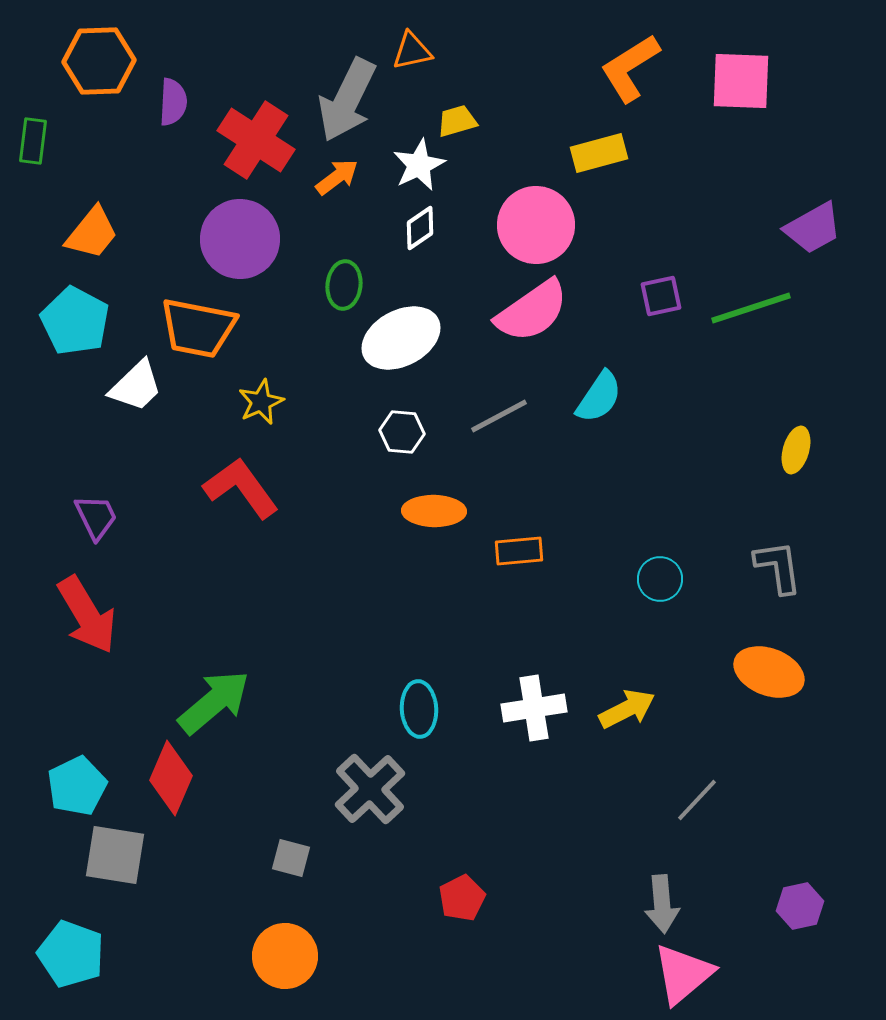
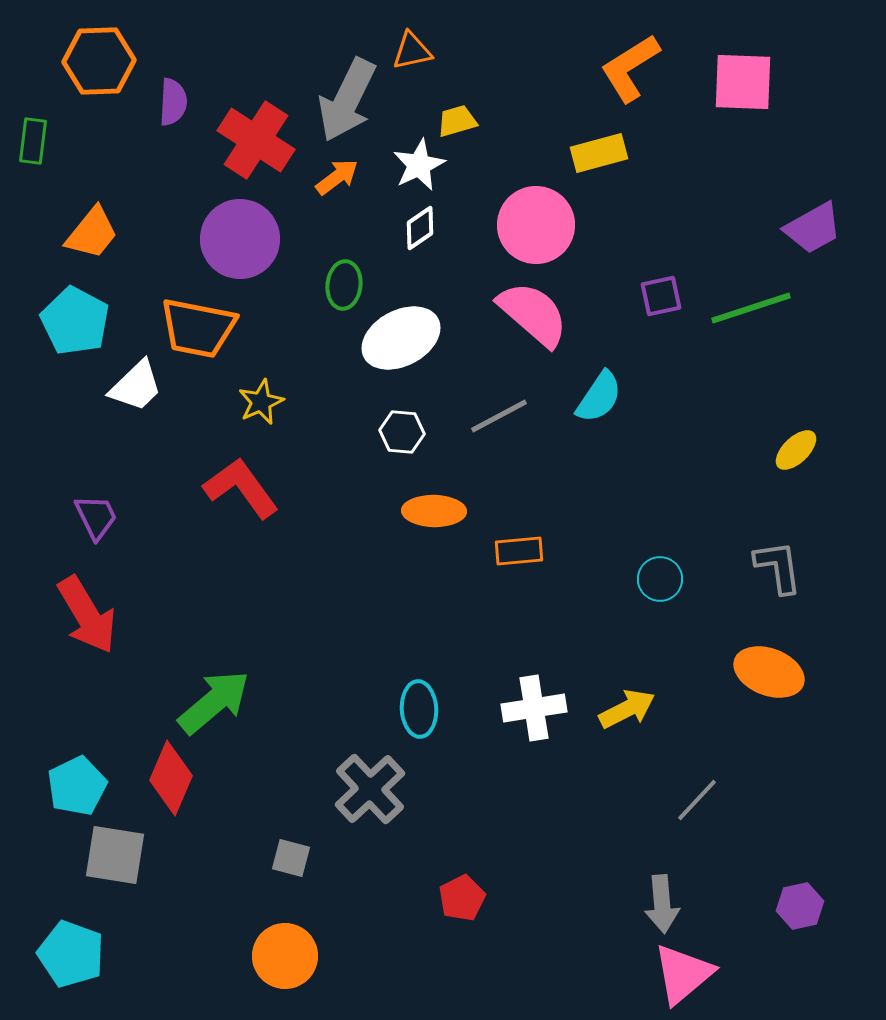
pink square at (741, 81): moved 2 px right, 1 px down
pink semicircle at (532, 311): moved 1 px right, 3 px down; rotated 104 degrees counterclockwise
yellow ellipse at (796, 450): rotated 30 degrees clockwise
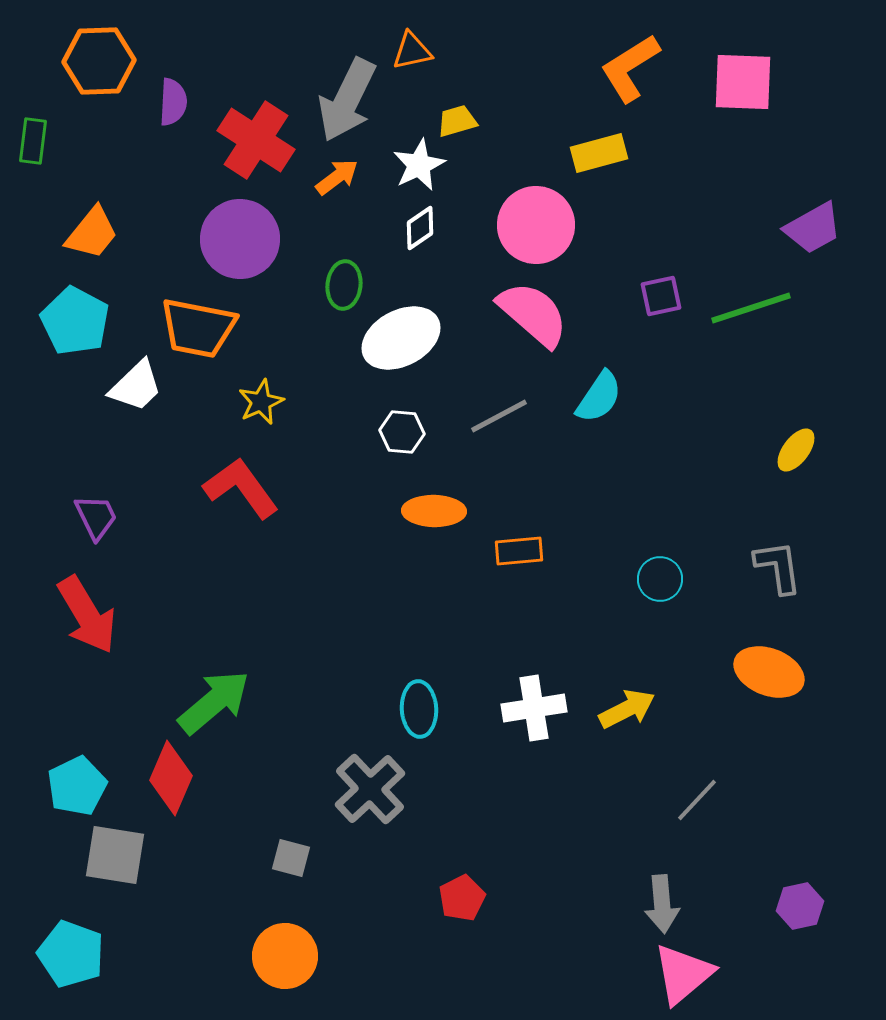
yellow ellipse at (796, 450): rotated 9 degrees counterclockwise
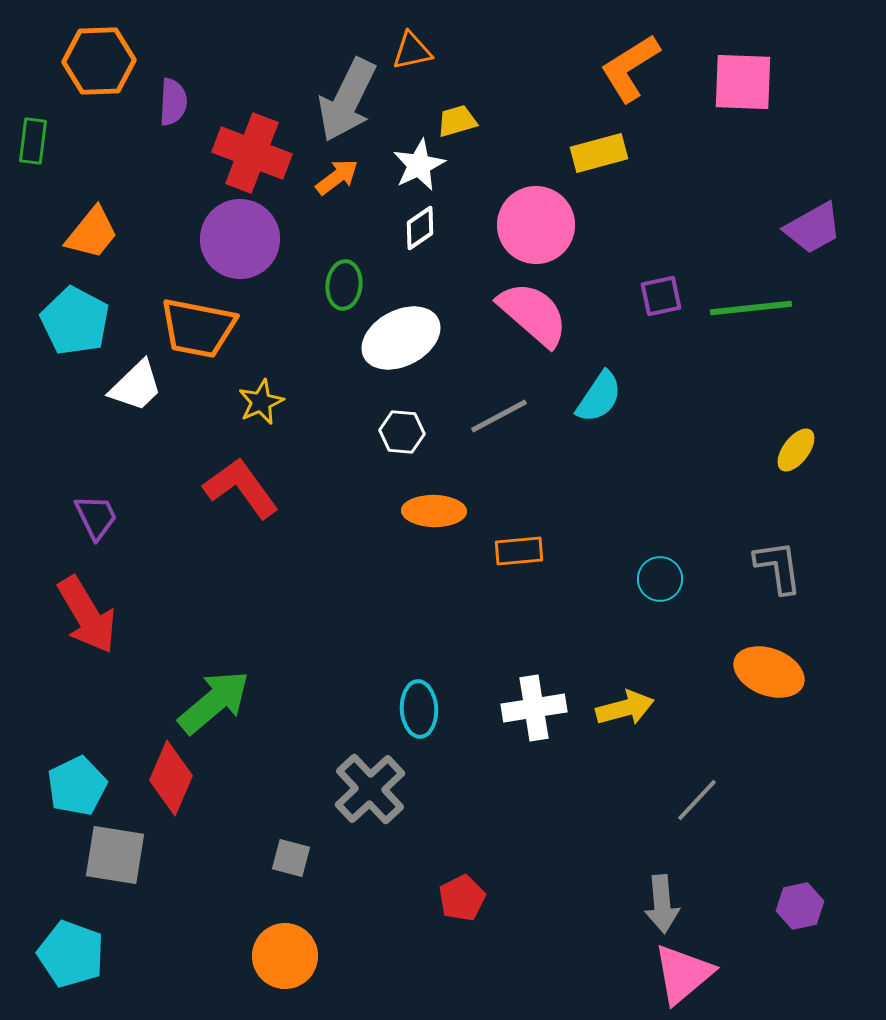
red cross at (256, 140): moved 4 px left, 13 px down; rotated 12 degrees counterclockwise
green line at (751, 308): rotated 12 degrees clockwise
yellow arrow at (627, 709): moved 2 px left, 1 px up; rotated 12 degrees clockwise
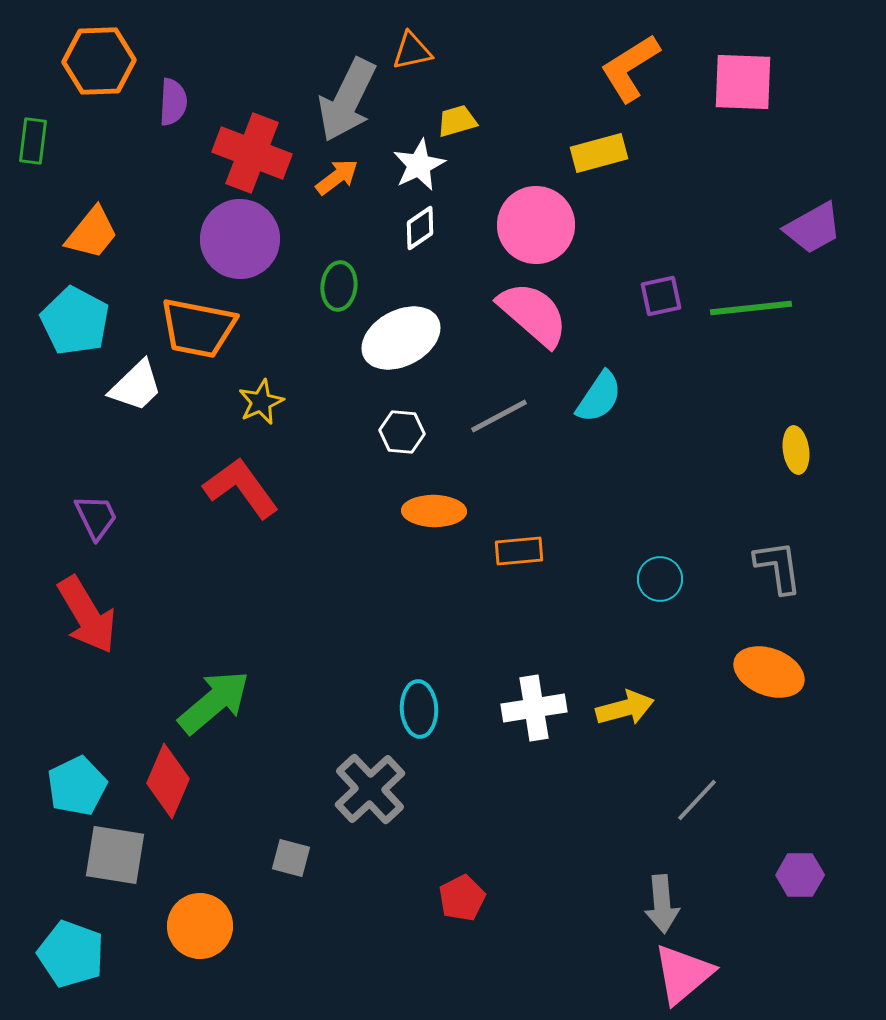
green ellipse at (344, 285): moved 5 px left, 1 px down
yellow ellipse at (796, 450): rotated 45 degrees counterclockwise
red diamond at (171, 778): moved 3 px left, 3 px down
purple hexagon at (800, 906): moved 31 px up; rotated 12 degrees clockwise
orange circle at (285, 956): moved 85 px left, 30 px up
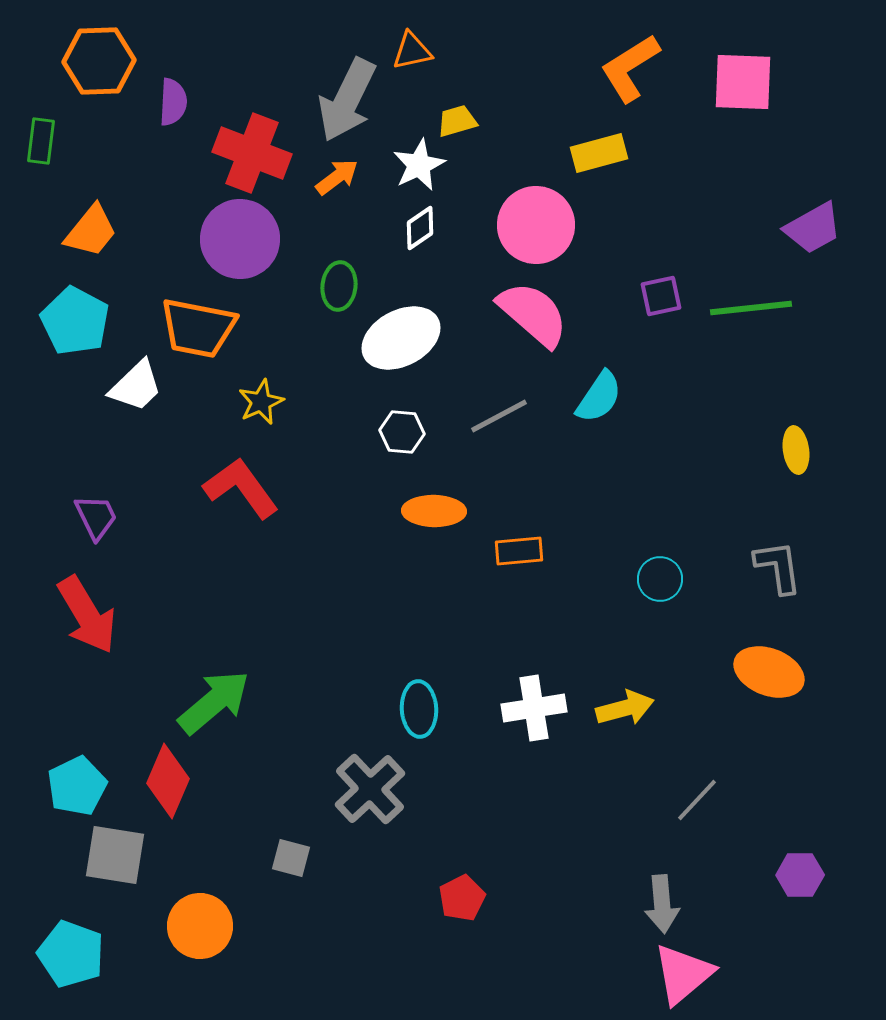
green rectangle at (33, 141): moved 8 px right
orange trapezoid at (92, 233): moved 1 px left, 2 px up
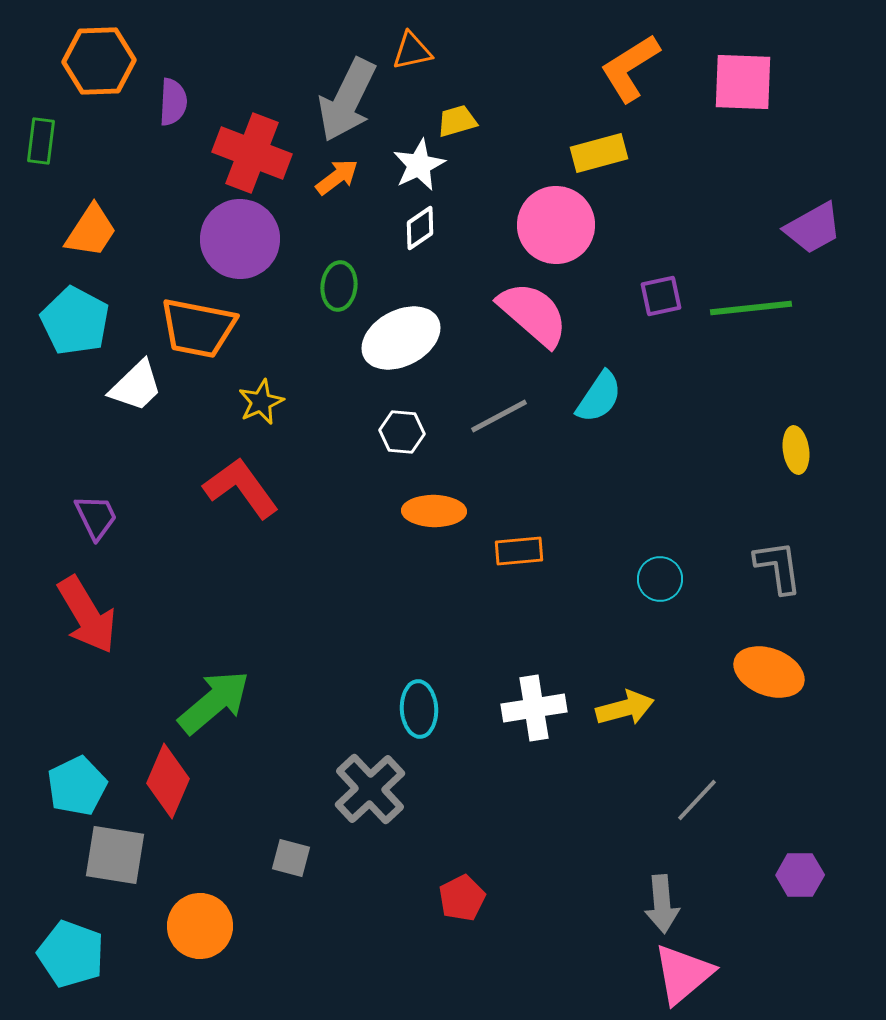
pink circle at (536, 225): moved 20 px right
orange trapezoid at (91, 231): rotated 6 degrees counterclockwise
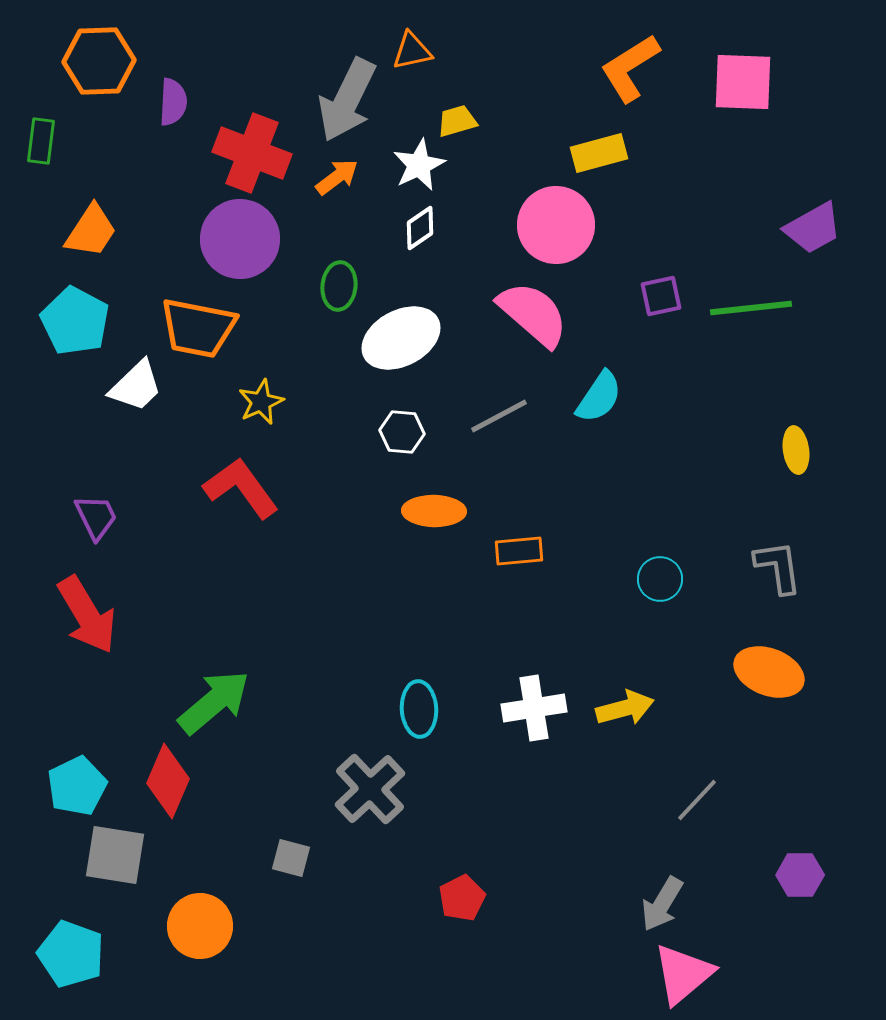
gray arrow at (662, 904): rotated 36 degrees clockwise
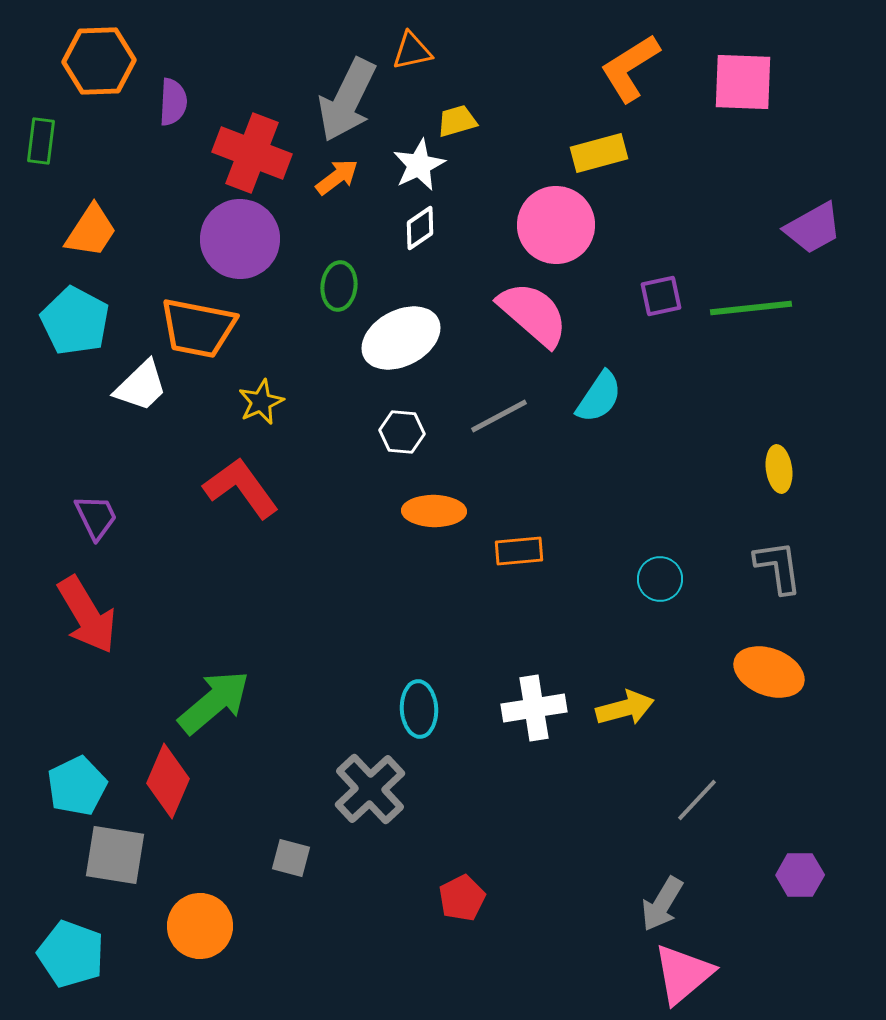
white trapezoid at (136, 386): moved 5 px right
yellow ellipse at (796, 450): moved 17 px left, 19 px down
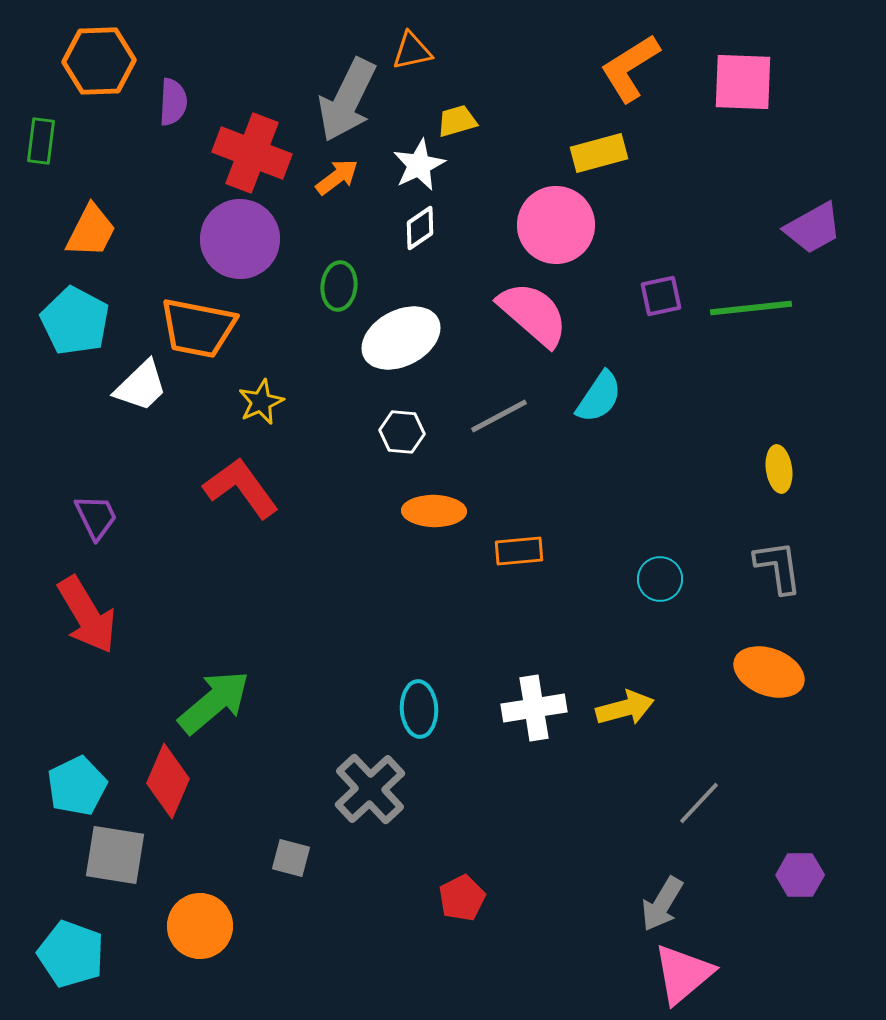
orange trapezoid at (91, 231): rotated 6 degrees counterclockwise
gray line at (697, 800): moved 2 px right, 3 px down
